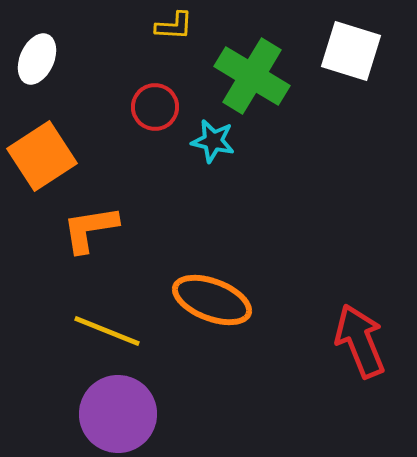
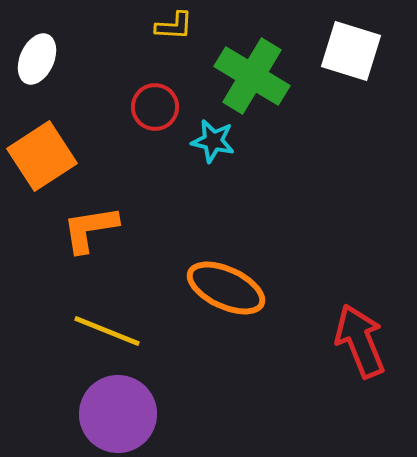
orange ellipse: moved 14 px right, 12 px up; rotated 4 degrees clockwise
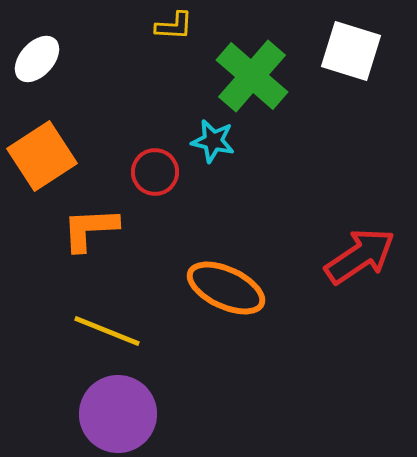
white ellipse: rotated 18 degrees clockwise
green cross: rotated 10 degrees clockwise
red circle: moved 65 px down
orange L-shape: rotated 6 degrees clockwise
red arrow: moved 85 px up; rotated 78 degrees clockwise
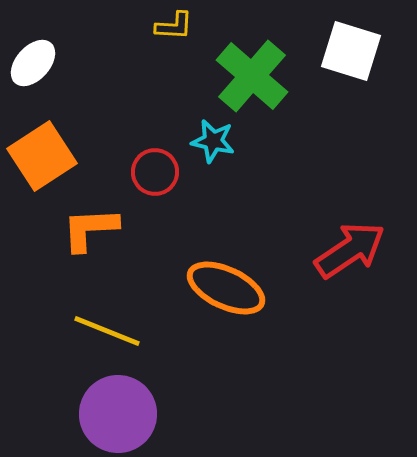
white ellipse: moved 4 px left, 4 px down
red arrow: moved 10 px left, 6 px up
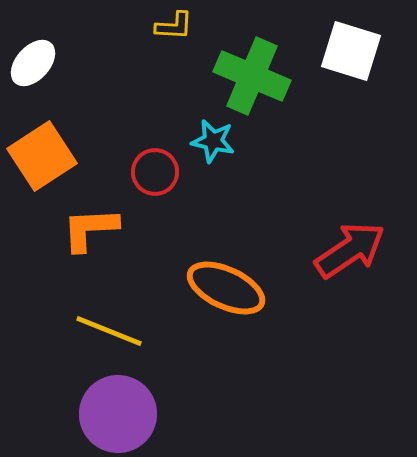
green cross: rotated 18 degrees counterclockwise
yellow line: moved 2 px right
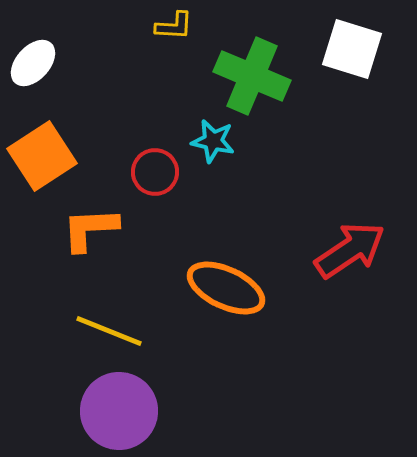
white square: moved 1 px right, 2 px up
purple circle: moved 1 px right, 3 px up
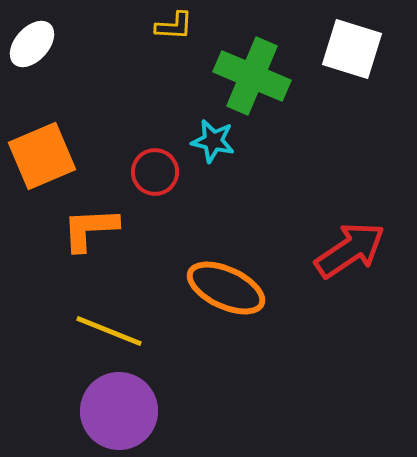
white ellipse: moved 1 px left, 19 px up
orange square: rotated 10 degrees clockwise
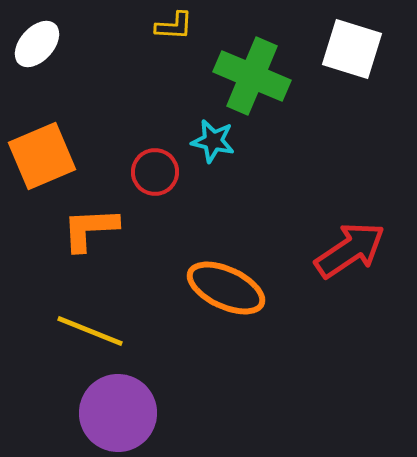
white ellipse: moved 5 px right
yellow line: moved 19 px left
purple circle: moved 1 px left, 2 px down
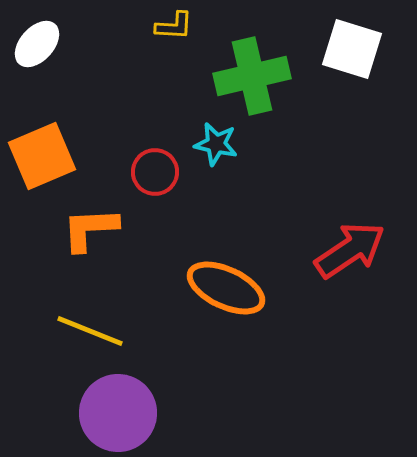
green cross: rotated 36 degrees counterclockwise
cyan star: moved 3 px right, 3 px down
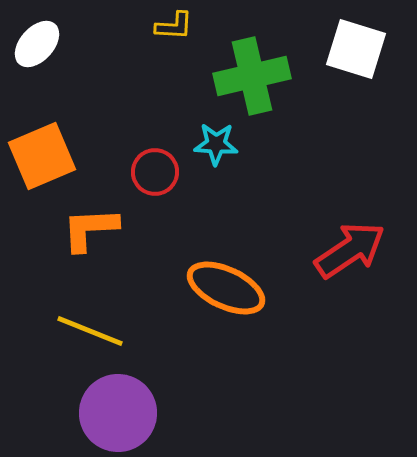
white square: moved 4 px right
cyan star: rotated 9 degrees counterclockwise
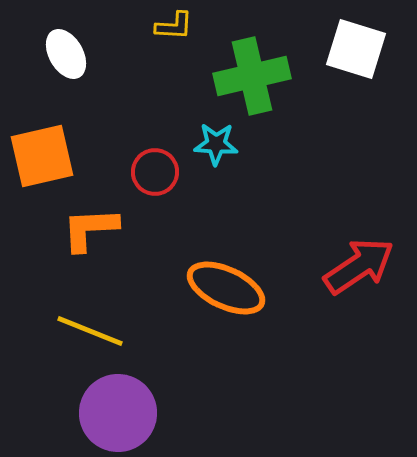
white ellipse: moved 29 px right, 10 px down; rotated 72 degrees counterclockwise
orange square: rotated 10 degrees clockwise
red arrow: moved 9 px right, 16 px down
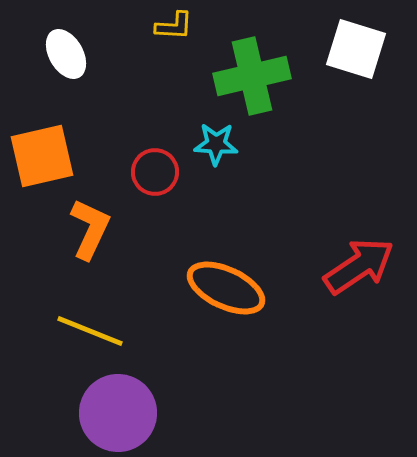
orange L-shape: rotated 118 degrees clockwise
